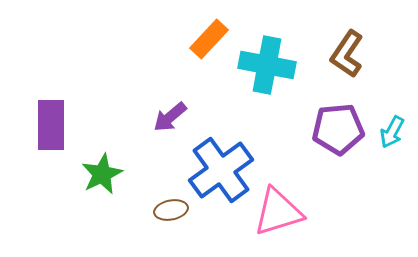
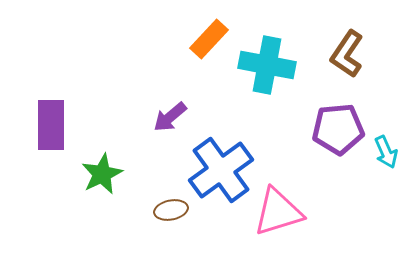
cyan arrow: moved 6 px left, 20 px down; rotated 52 degrees counterclockwise
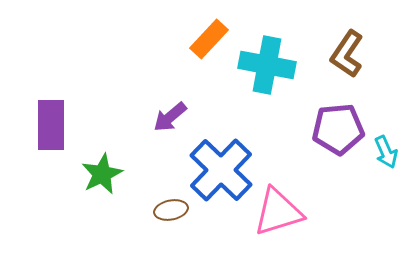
blue cross: rotated 10 degrees counterclockwise
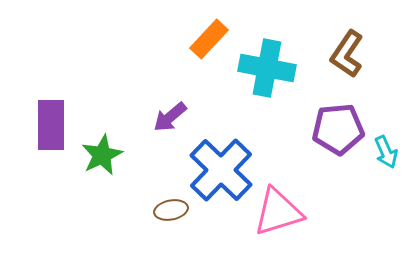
cyan cross: moved 3 px down
green star: moved 19 px up
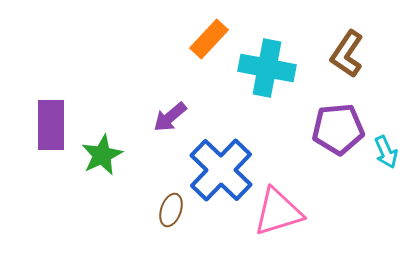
brown ellipse: rotated 60 degrees counterclockwise
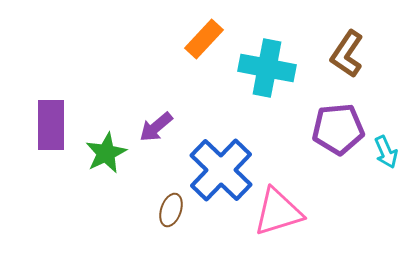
orange rectangle: moved 5 px left
purple arrow: moved 14 px left, 10 px down
green star: moved 4 px right, 2 px up
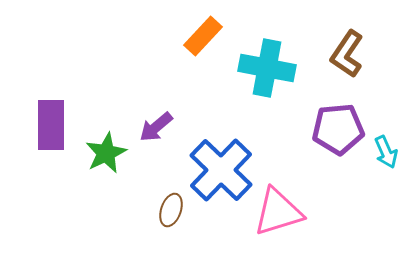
orange rectangle: moved 1 px left, 3 px up
